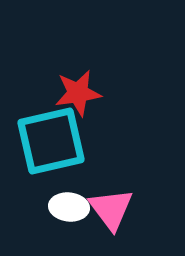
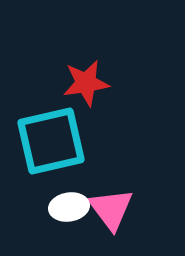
red star: moved 8 px right, 10 px up
white ellipse: rotated 15 degrees counterclockwise
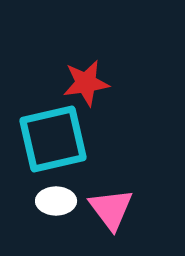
cyan square: moved 2 px right, 2 px up
white ellipse: moved 13 px left, 6 px up; rotated 9 degrees clockwise
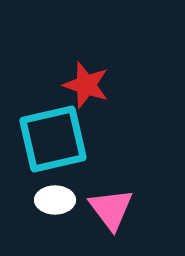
red star: moved 2 px down; rotated 27 degrees clockwise
white ellipse: moved 1 px left, 1 px up
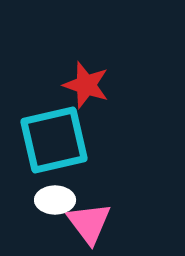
cyan square: moved 1 px right, 1 px down
pink triangle: moved 22 px left, 14 px down
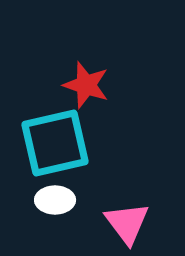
cyan square: moved 1 px right, 3 px down
pink triangle: moved 38 px right
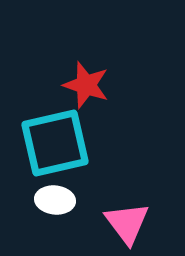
white ellipse: rotated 6 degrees clockwise
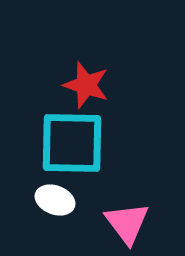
cyan square: moved 17 px right; rotated 14 degrees clockwise
white ellipse: rotated 15 degrees clockwise
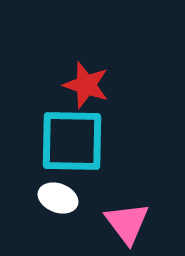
cyan square: moved 2 px up
white ellipse: moved 3 px right, 2 px up
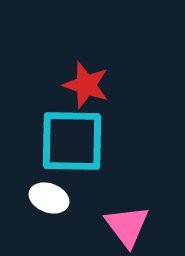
white ellipse: moved 9 px left
pink triangle: moved 3 px down
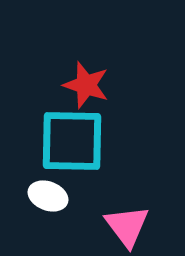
white ellipse: moved 1 px left, 2 px up
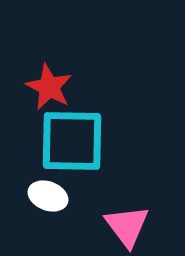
red star: moved 37 px left, 2 px down; rotated 9 degrees clockwise
